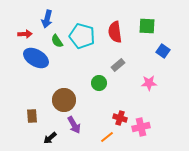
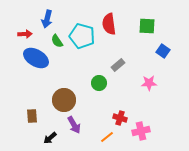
red semicircle: moved 6 px left, 8 px up
pink cross: moved 4 px down
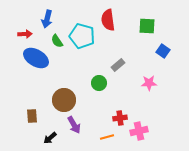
red semicircle: moved 1 px left, 4 px up
red cross: rotated 24 degrees counterclockwise
pink cross: moved 2 px left
orange line: rotated 24 degrees clockwise
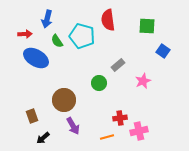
pink star: moved 6 px left, 2 px up; rotated 21 degrees counterclockwise
brown rectangle: rotated 16 degrees counterclockwise
purple arrow: moved 1 px left, 1 px down
black arrow: moved 7 px left
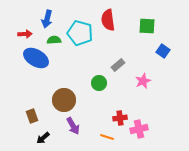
cyan pentagon: moved 2 px left, 3 px up
green semicircle: moved 3 px left, 1 px up; rotated 120 degrees clockwise
pink cross: moved 2 px up
orange line: rotated 32 degrees clockwise
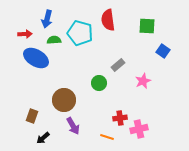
brown rectangle: rotated 40 degrees clockwise
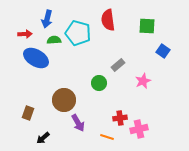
cyan pentagon: moved 2 px left
brown rectangle: moved 4 px left, 3 px up
purple arrow: moved 5 px right, 3 px up
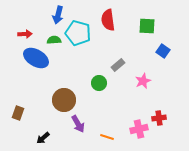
blue arrow: moved 11 px right, 4 px up
brown rectangle: moved 10 px left
red cross: moved 39 px right
purple arrow: moved 1 px down
